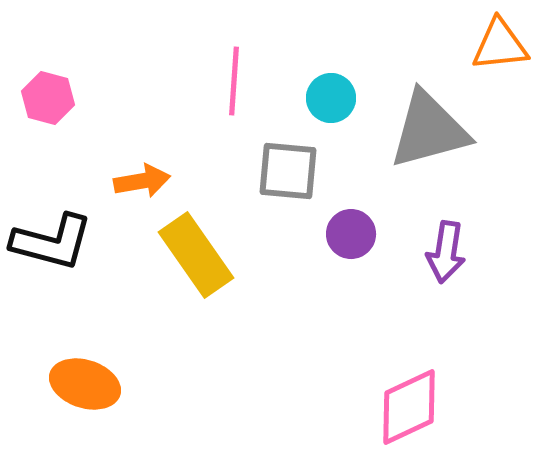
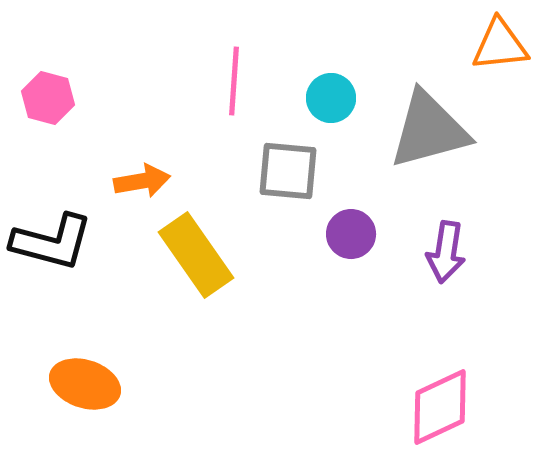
pink diamond: moved 31 px right
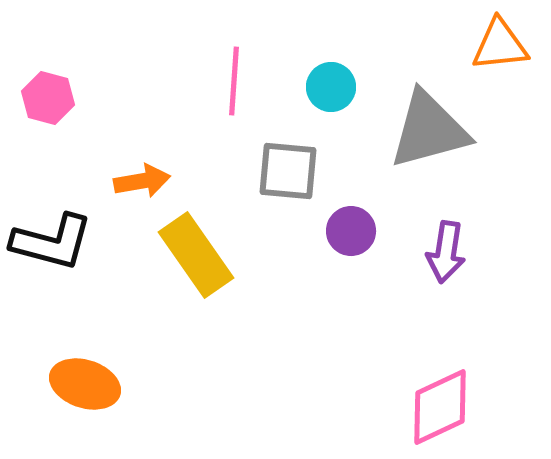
cyan circle: moved 11 px up
purple circle: moved 3 px up
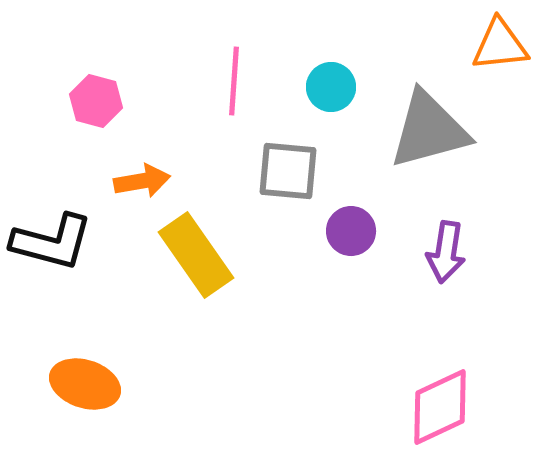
pink hexagon: moved 48 px right, 3 px down
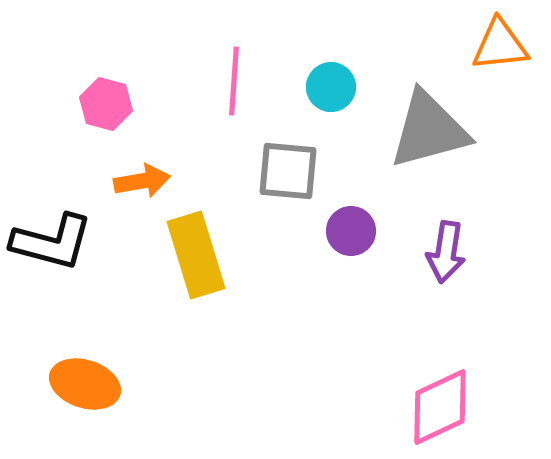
pink hexagon: moved 10 px right, 3 px down
yellow rectangle: rotated 18 degrees clockwise
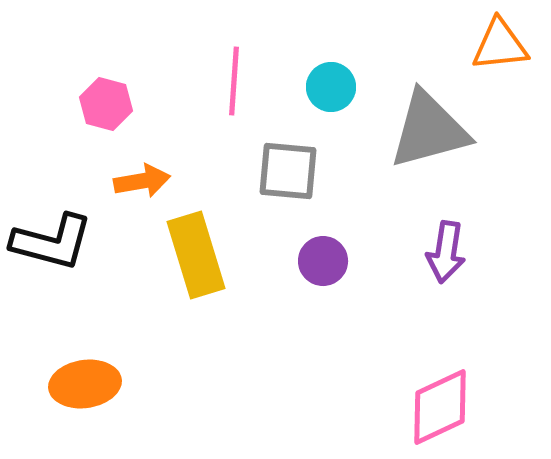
purple circle: moved 28 px left, 30 px down
orange ellipse: rotated 26 degrees counterclockwise
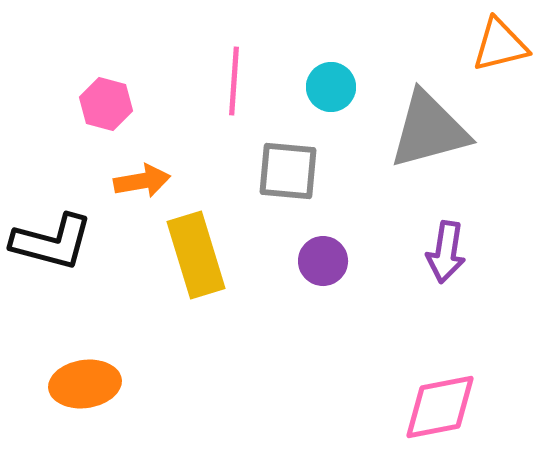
orange triangle: rotated 8 degrees counterclockwise
pink diamond: rotated 14 degrees clockwise
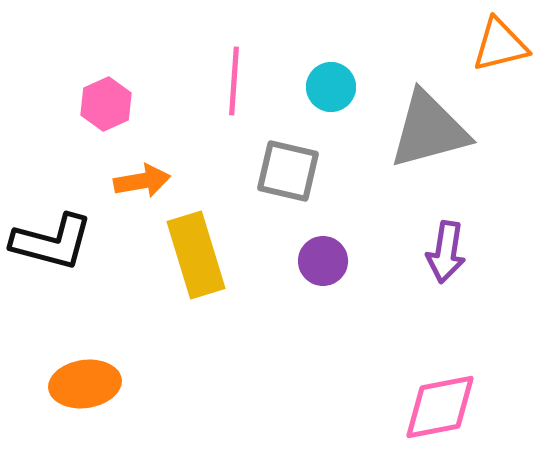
pink hexagon: rotated 21 degrees clockwise
gray square: rotated 8 degrees clockwise
